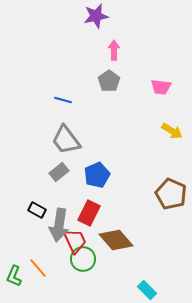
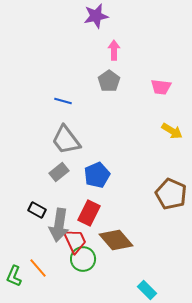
blue line: moved 1 px down
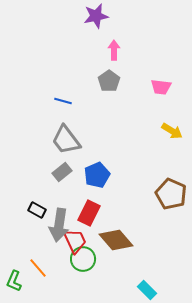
gray rectangle: moved 3 px right
green L-shape: moved 5 px down
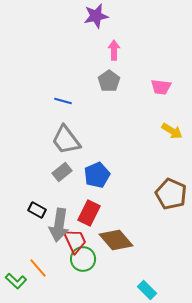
green L-shape: moved 2 px right; rotated 70 degrees counterclockwise
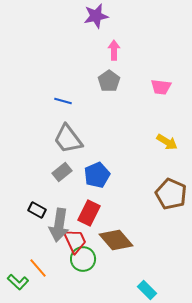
yellow arrow: moved 5 px left, 11 px down
gray trapezoid: moved 2 px right, 1 px up
green L-shape: moved 2 px right, 1 px down
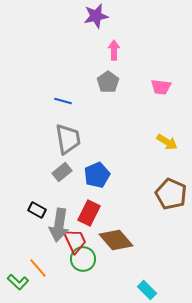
gray pentagon: moved 1 px left, 1 px down
gray trapezoid: rotated 152 degrees counterclockwise
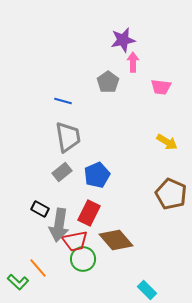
purple star: moved 27 px right, 24 px down
pink arrow: moved 19 px right, 12 px down
gray trapezoid: moved 2 px up
black rectangle: moved 3 px right, 1 px up
red trapezoid: rotated 104 degrees clockwise
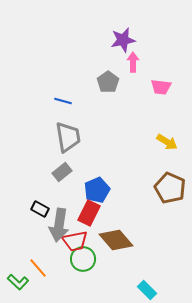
blue pentagon: moved 15 px down
brown pentagon: moved 1 px left, 6 px up
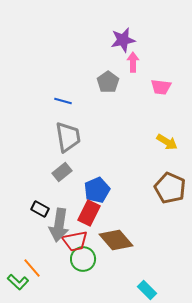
orange line: moved 6 px left
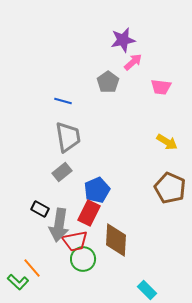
pink arrow: rotated 48 degrees clockwise
brown diamond: rotated 44 degrees clockwise
